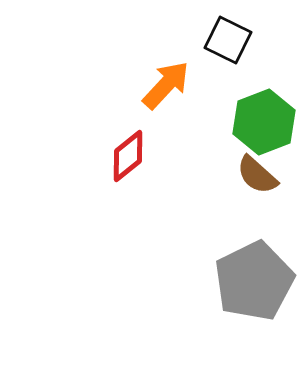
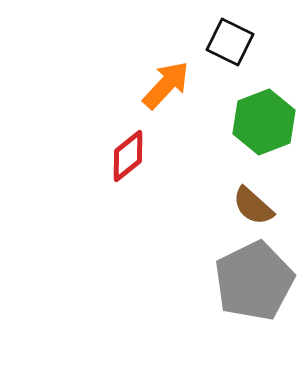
black square: moved 2 px right, 2 px down
brown semicircle: moved 4 px left, 31 px down
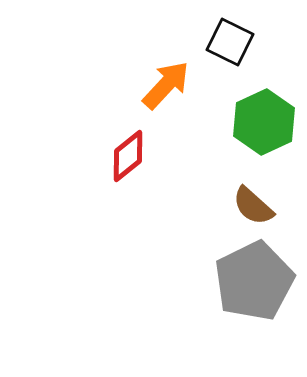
green hexagon: rotated 4 degrees counterclockwise
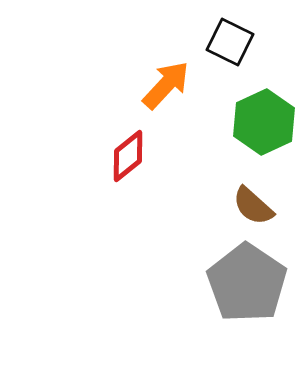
gray pentagon: moved 7 px left, 2 px down; rotated 12 degrees counterclockwise
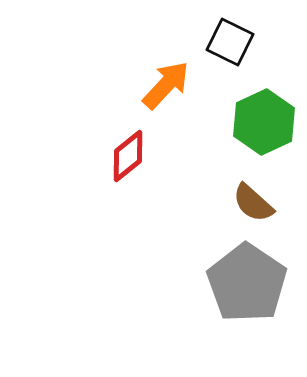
brown semicircle: moved 3 px up
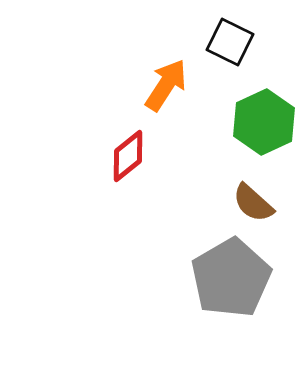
orange arrow: rotated 10 degrees counterclockwise
gray pentagon: moved 16 px left, 5 px up; rotated 8 degrees clockwise
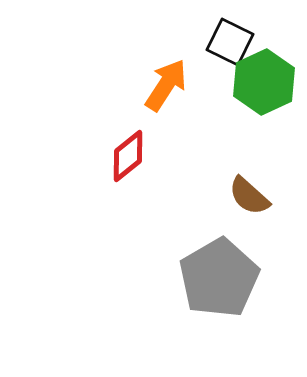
green hexagon: moved 40 px up
brown semicircle: moved 4 px left, 7 px up
gray pentagon: moved 12 px left
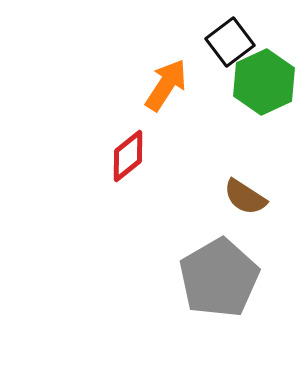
black square: rotated 27 degrees clockwise
brown semicircle: moved 4 px left, 1 px down; rotated 9 degrees counterclockwise
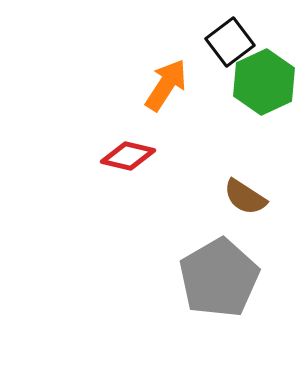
red diamond: rotated 52 degrees clockwise
